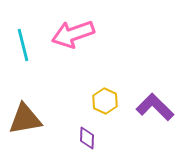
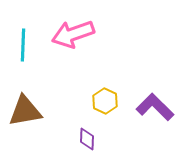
cyan line: rotated 16 degrees clockwise
brown triangle: moved 8 px up
purple diamond: moved 1 px down
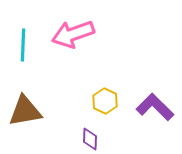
purple diamond: moved 3 px right
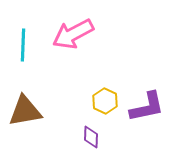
pink arrow: rotated 9 degrees counterclockwise
purple L-shape: moved 8 px left; rotated 123 degrees clockwise
purple diamond: moved 1 px right, 2 px up
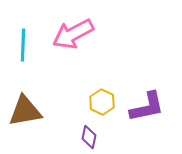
yellow hexagon: moved 3 px left, 1 px down
purple diamond: moved 2 px left; rotated 10 degrees clockwise
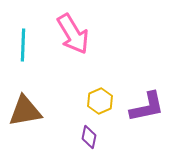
pink arrow: rotated 93 degrees counterclockwise
yellow hexagon: moved 2 px left, 1 px up; rotated 10 degrees clockwise
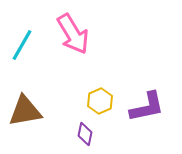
cyan line: moved 1 px left; rotated 28 degrees clockwise
purple diamond: moved 4 px left, 3 px up
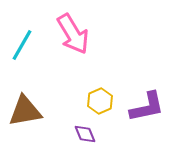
purple diamond: rotated 35 degrees counterclockwise
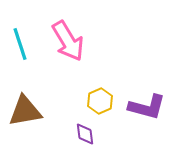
pink arrow: moved 5 px left, 7 px down
cyan line: moved 2 px left, 1 px up; rotated 48 degrees counterclockwise
purple L-shape: rotated 27 degrees clockwise
purple diamond: rotated 15 degrees clockwise
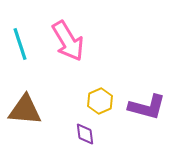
brown triangle: moved 1 px up; rotated 15 degrees clockwise
